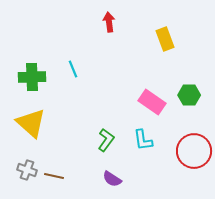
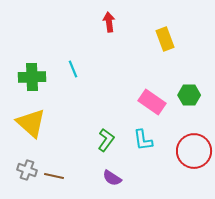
purple semicircle: moved 1 px up
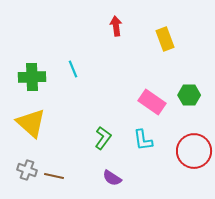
red arrow: moved 7 px right, 4 px down
green L-shape: moved 3 px left, 2 px up
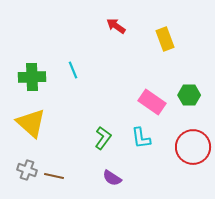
red arrow: rotated 48 degrees counterclockwise
cyan line: moved 1 px down
cyan L-shape: moved 2 px left, 2 px up
red circle: moved 1 px left, 4 px up
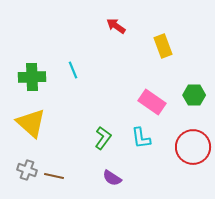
yellow rectangle: moved 2 px left, 7 px down
green hexagon: moved 5 px right
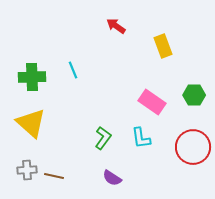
gray cross: rotated 24 degrees counterclockwise
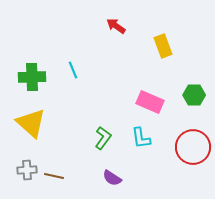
pink rectangle: moved 2 px left; rotated 12 degrees counterclockwise
